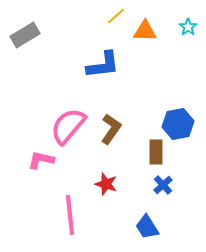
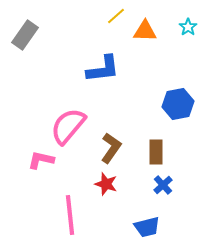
gray rectangle: rotated 24 degrees counterclockwise
blue L-shape: moved 4 px down
blue hexagon: moved 20 px up
brown L-shape: moved 19 px down
blue trapezoid: rotated 72 degrees counterclockwise
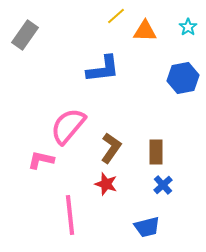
blue hexagon: moved 5 px right, 26 px up
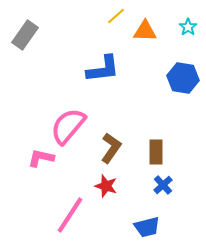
blue hexagon: rotated 20 degrees clockwise
pink L-shape: moved 2 px up
red star: moved 2 px down
pink line: rotated 39 degrees clockwise
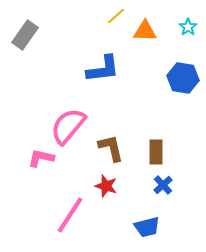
brown L-shape: rotated 48 degrees counterclockwise
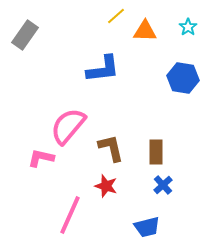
pink line: rotated 9 degrees counterclockwise
